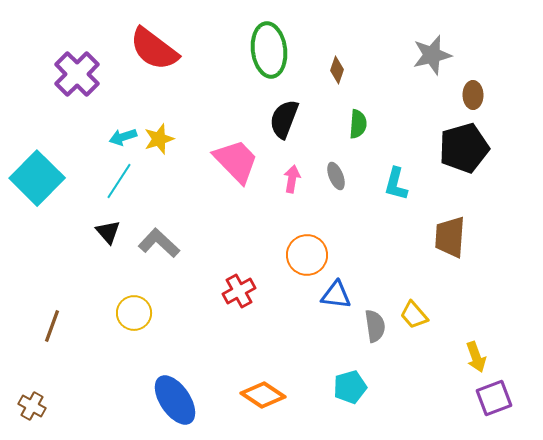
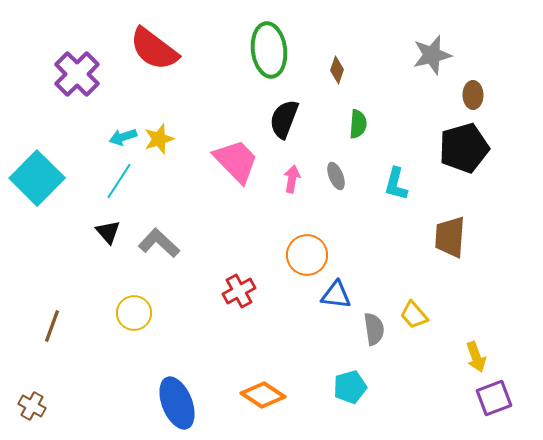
gray semicircle: moved 1 px left, 3 px down
blue ellipse: moved 2 px right, 3 px down; rotated 12 degrees clockwise
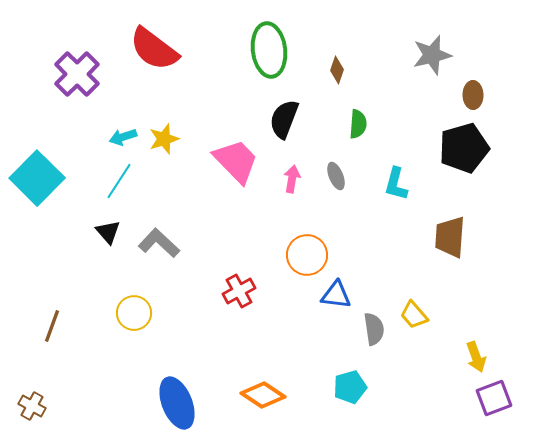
yellow star: moved 5 px right
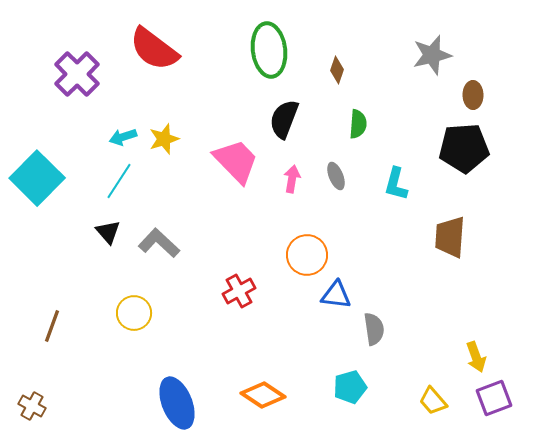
black pentagon: rotated 12 degrees clockwise
yellow trapezoid: moved 19 px right, 86 px down
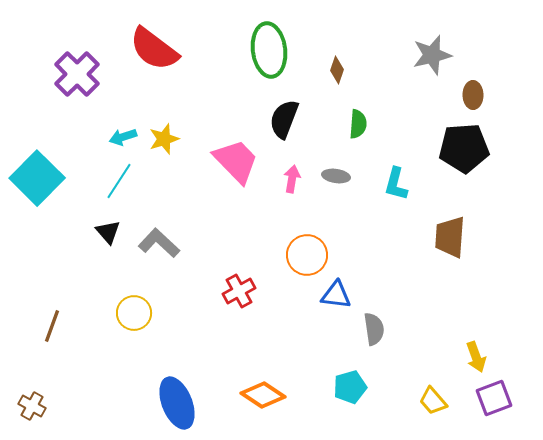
gray ellipse: rotated 60 degrees counterclockwise
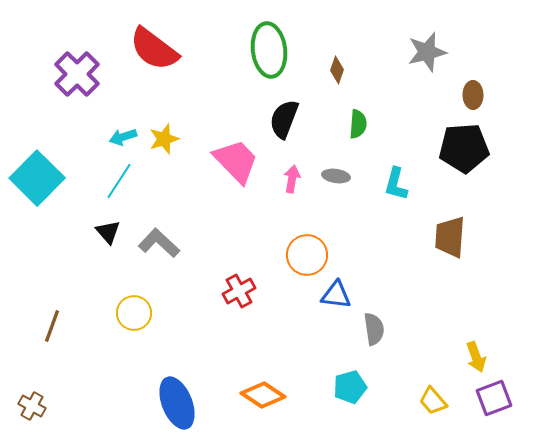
gray star: moved 5 px left, 3 px up
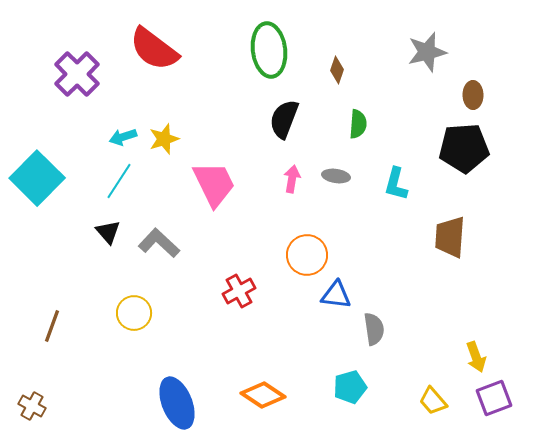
pink trapezoid: moved 22 px left, 23 px down; rotated 18 degrees clockwise
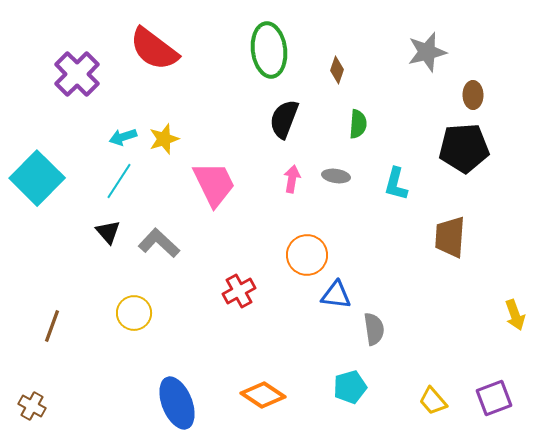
yellow arrow: moved 39 px right, 42 px up
